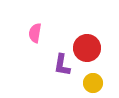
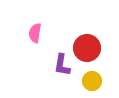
yellow circle: moved 1 px left, 2 px up
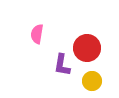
pink semicircle: moved 2 px right, 1 px down
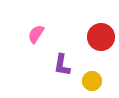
pink semicircle: moved 1 px left; rotated 24 degrees clockwise
red circle: moved 14 px right, 11 px up
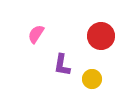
red circle: moved 1 px up
yellow circle: moved 2 px up
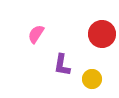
red circle: moved 1 px right, 2 px up
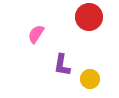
red circle: moved 13 px left, 17 px up
yellow circle: moved 2 px left
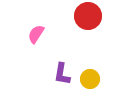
red circle: moved 1 px left, 1 px up
purple L-shape: moved 9 px down
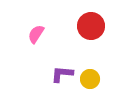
red circle: moved 3 px right, 10 px down
purple L-shape: rotated 85 degrees clockwise
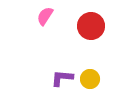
pink semicircle: moved 9 px right, 18 px up
purple L-shape: moved 4 px down
